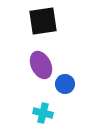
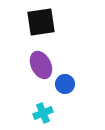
black square: moved 2 px left, 1 px down
cyan cross: rotated 36 degrees counterclockwise
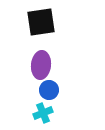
purple ellipse: rotated 32 degrees clockwise
blue circle: moved 16 px left, 6 px down
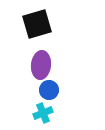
black square: moved 4 px left, 2 px down; rotated 8 degrees counterclockwise
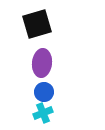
purple ellipse: moved 1 px right, 2 px up
blue circle: moved 5 px left, 2 px down
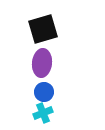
black square: moved 6 px right, 5 px down
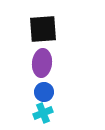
black square: rotated 12 degrees clockwise
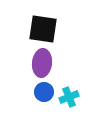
black square: rotated 12 degrees clockwise
cyan cross: moved 26 px right, 16 px up
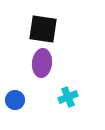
blue circle: moved 29 px left, 8 px down
cyan cross: moved 1 px left
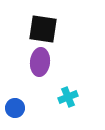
purple ellipse: moved 2 px left, 1 px up
blue circle: moved 8 px down
